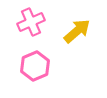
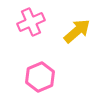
pink hexagon: moved 5 px right, 11 px down
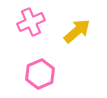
pink hexagon: moved 3 px up
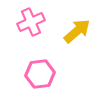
pink hexagon: rotated 16 degrees clockwise
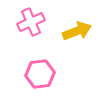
yellow arrow: rotated 20 degrees clockwise
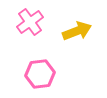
pink cross: moved 1 px left; rotated 12 degrees counterclockwise
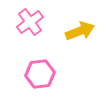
yellow arrow: moved 3 px right
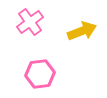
yellow arrow: moved 2 px right
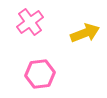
yellow arrow: moved 3 px right, 2 px down
